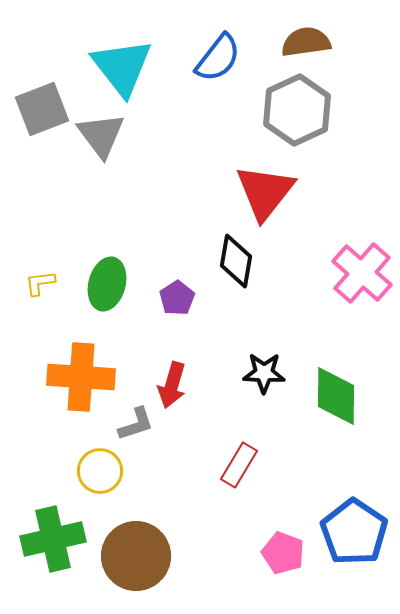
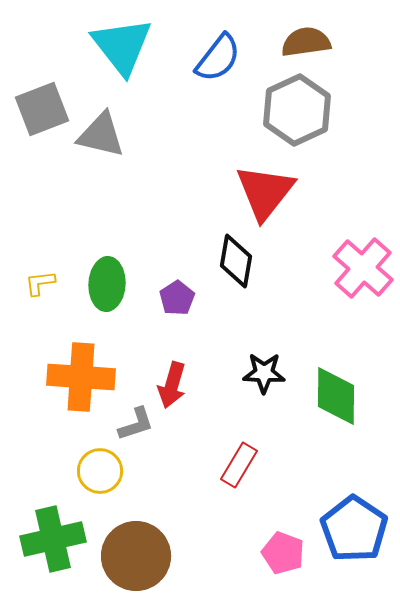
cyan triangle: moved 21 px up
gray triangle: rotated 40 degrees counterclockwise
pink cross: moved 1 px right, 5 px up
green ellipse: rotated 12 degrees counterclockwise
blue pentagon: moved 3 px up
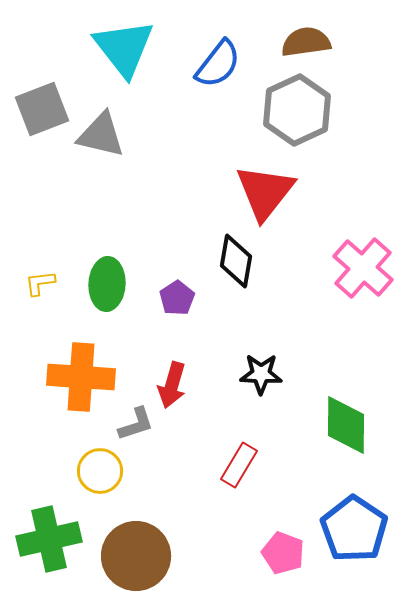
cyan triangle: moved 2 px right, 2 px down
blue semicircle: moved 6 px down
black star: moved 3 px left, 1 px down
green diamond: moved 10 px right, 29 px down
green cross: moved 4 px left
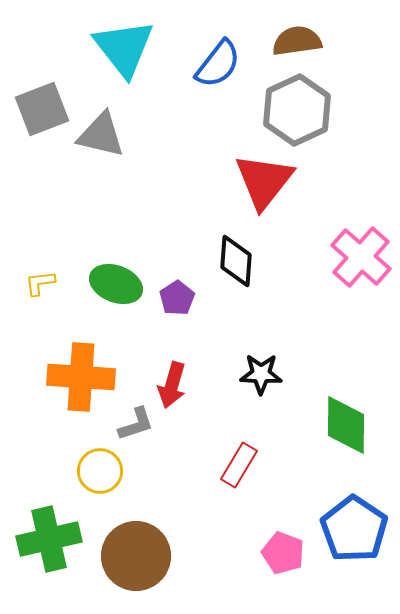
brown semicircle: moved 9 px left, 1 px up
red triangle: moved 1 px left, 11 px up
black diamond: rotated 6 degrees counterclockwise
pink cross: moved 2 px left, 11 px up
green ellipse: moved 9 px right; rotated 72 degrees counterclockwise
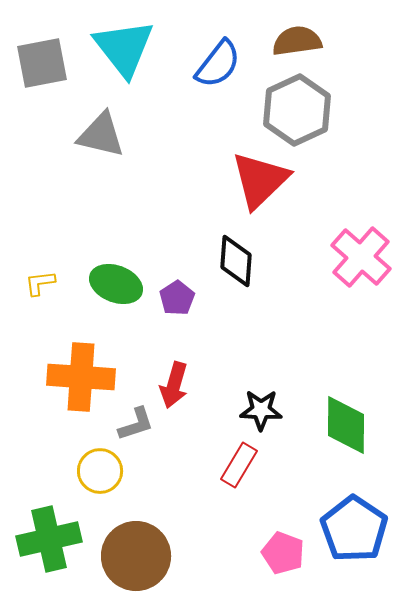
gray square: moved 46 px up; rotated 10 degrees clockwise
red triangle: moved 4 px left, 1 px up; rotated 8 degrees clockwise
black star: moved 36 px down
red arrow: moved 2 px right
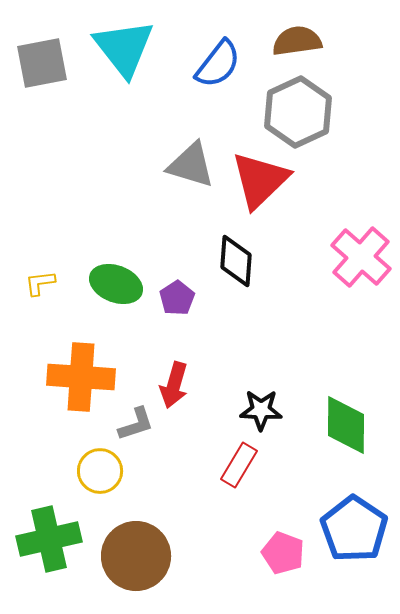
gray hexagon: moved 1 px right, 2 px down
gray triangle: moved 90 px right, 30 px down; rotated 4 degrees clockwise
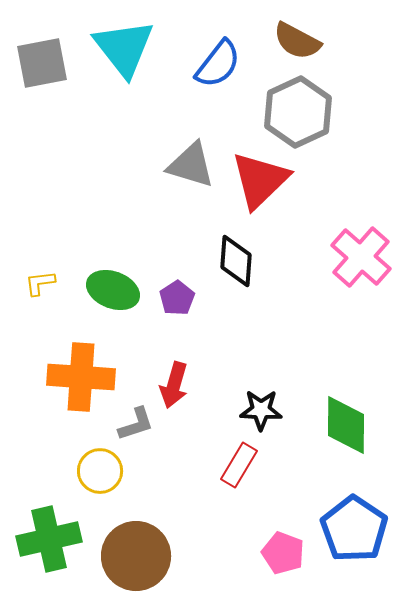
brown semicircle: rotated 144 degrees counterclockwise
green ellipse: moved 3 px left, 6 px down
